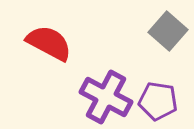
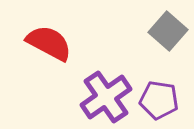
purple cross: rotated 27 degrees clockwise
purple pentagon: moved 1 px right, 1 px up
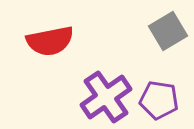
gray square: rotated 18 degrees clockwise
red semicircle: moved 1 px right, 2 px up; rotated 141 degrees clockwise
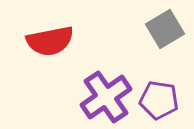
gray square: moved 3 px left, 2 px up
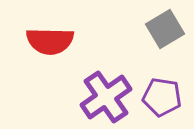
red semicircle: rotated 12 degrees clockwise
purple pentagon: moved 3 px right, 3 px up
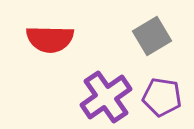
gray square: moved 13 px left, 7 px down
red semicircle: moved 2 px up
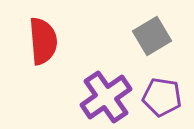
red semicircle: moved 7 px left, 2 px down; rotated 96 degrees counterclockwise
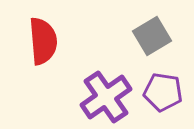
purple pentagon: moved 1 px right, 5 px up
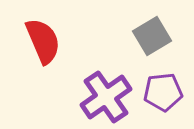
red semicircle: rotated 18 degrees counterclockwise
purple pentagon: rotated 15 degrees counterclockwise
